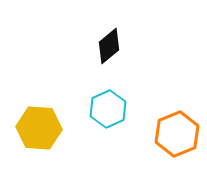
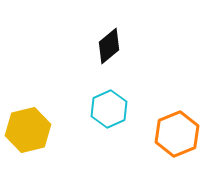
cyan hexagon: moved 1 px right
yellow hexagon: moved 11 px left, 2 px down; rotated 18 degrees counterclockwise
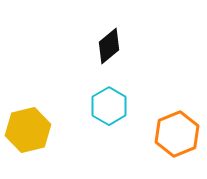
cyan hexagon: moved 3 px up; rotated 6 degrees counterclockwise
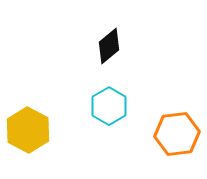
yellow hexagon: rotated 18 degrees counterclockwise
orange hexagon: rotated 15 degrees clockwise
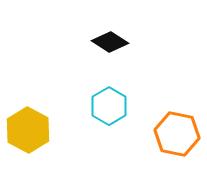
black diamond: moved 1 px right, 4 px up; rotated 72 degrees clockwise
orange hexagon: rotated 18 degrees clockwise
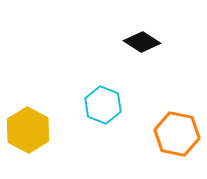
black diamond: moved 32 px right
cyan hexagon: moved 6 px left, 1 px up; rotated 9 degrees counterclockwise
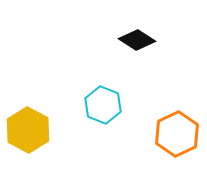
black diamond: moved 5 px left, 2 px up
orange hexagon: rotated 24 degrees clockwise
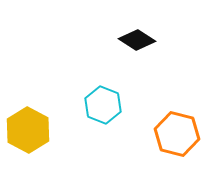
orange hexagon: rotated 21 degrees counterclockwise
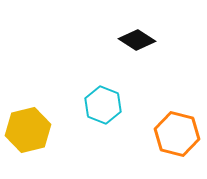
yellow hexagon: rotated 18 degrees clockwise
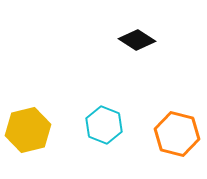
cyan hexagon: moved 1 px right, 20 px down
